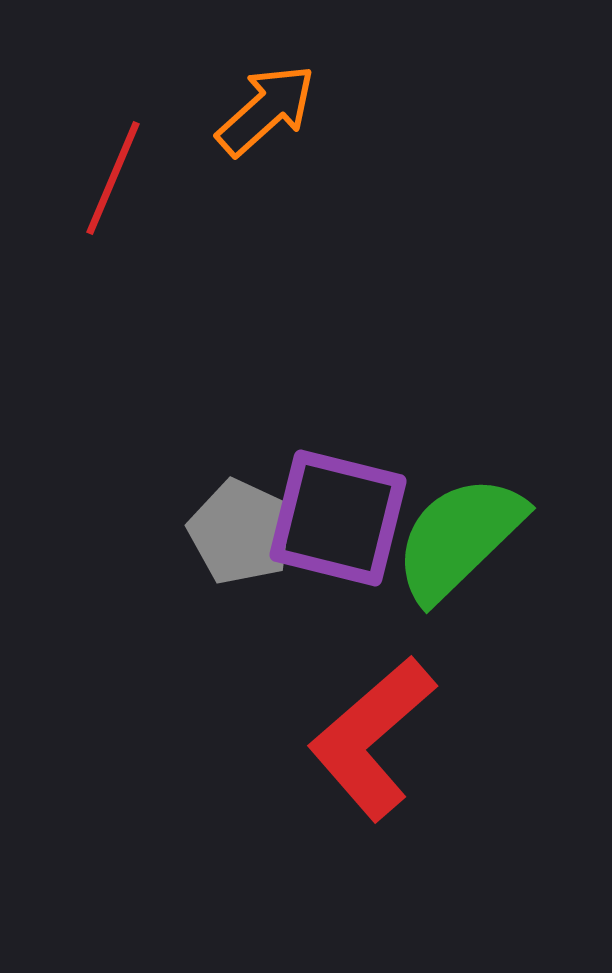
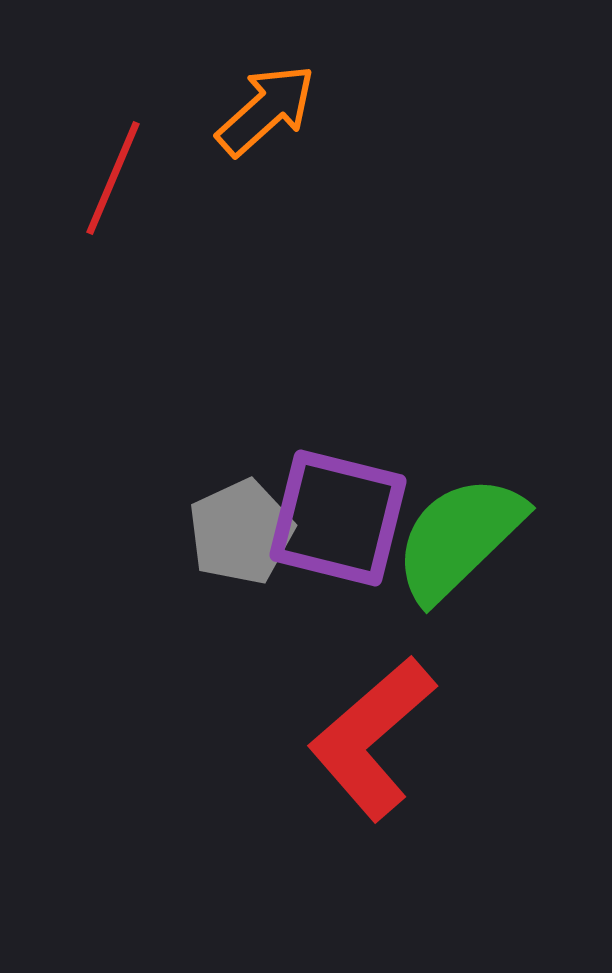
gray pentagon: rotated 22 degrees clockwise
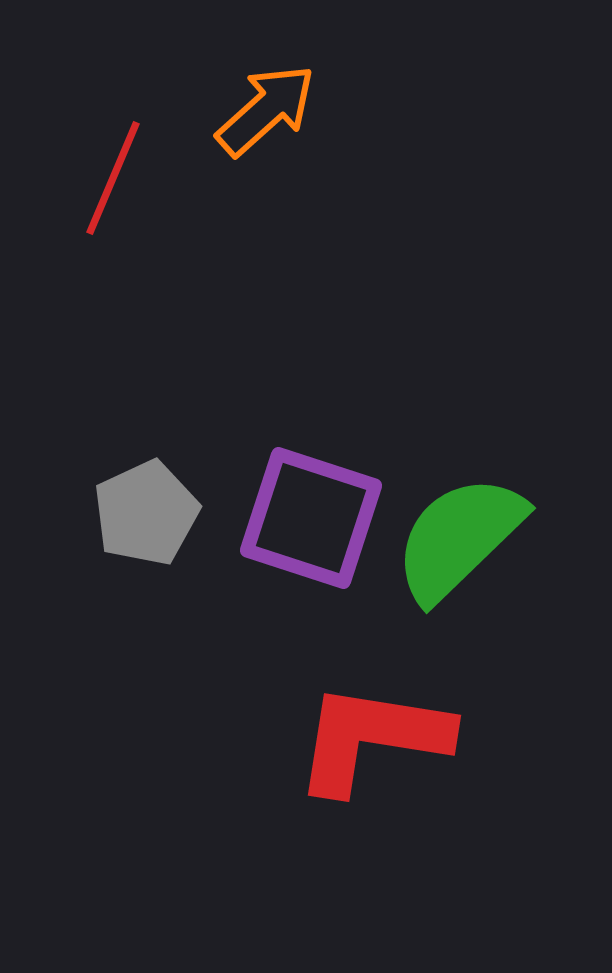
purple square: moved 27 px left; rotated 4 degrees clockwise
gray pentagon: moved 95 px left, 19 px up
red L-shape: rotated 50 degrees clockwise
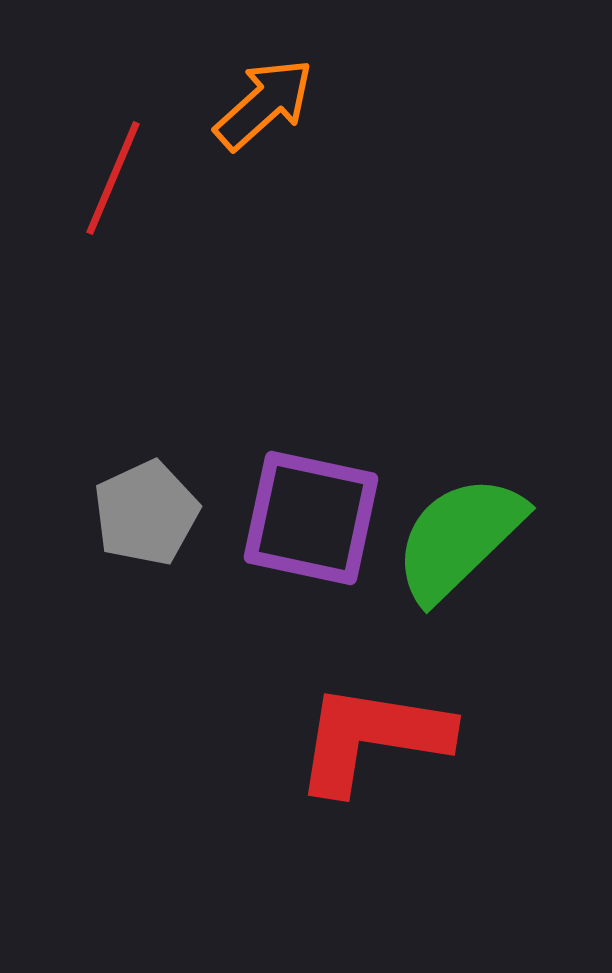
orange arrow: moved 2 px left, 6 px up
purple square: rotated 6 degrees counterclockwise
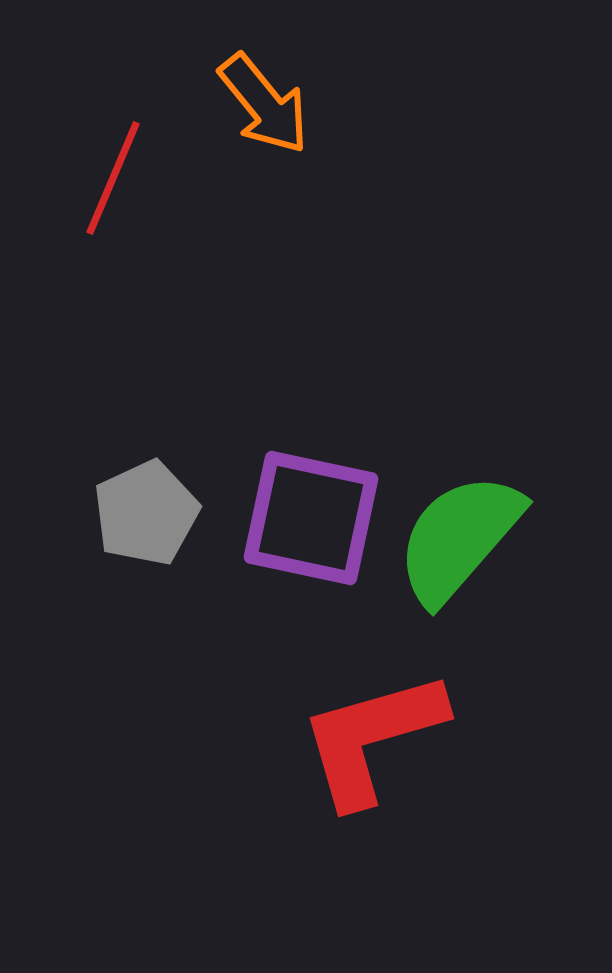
orange arrow: rotated 93 degrees clockwise
green semicircle: rotated 5 degrees counterclockwise
red L-shape: rotated 25 degrees counterclockwise
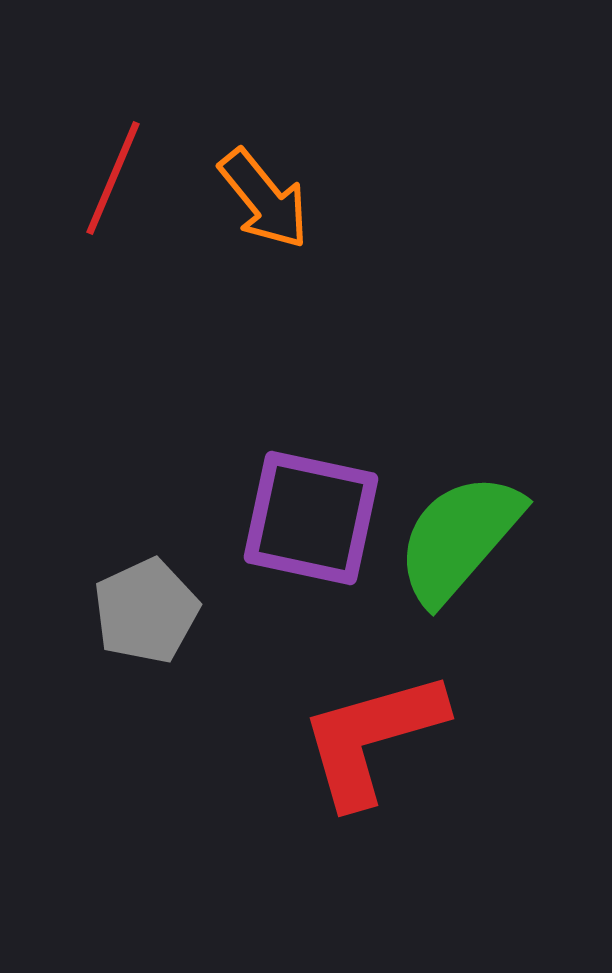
orange arrow: moved 95 px down
gray pentagon: moved 98 px down
